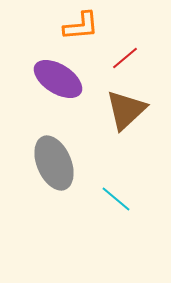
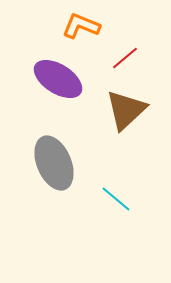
orange L-shape: rotated 153 degrees counterclockwise
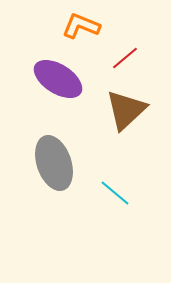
gray ellipse: rotated 4 degrees clockwise
cyan line: moved 1 px left, 6 px up
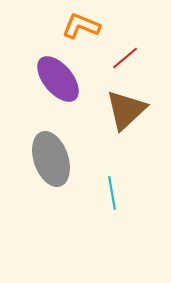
purple ellipse: rotated 18 degrees clockwise
gray ellipse: moved 3 px left, 4 px up
cyan line: moved 3 px left; rotated 40 degrees clockwise
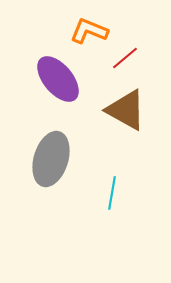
orange L-shape: moved 8 px right, 5 px down
brown triangle: rotated 48 degrees counterclockwise
gray ellipse: rotated 36 degrees clockwise
cyan line: rotated 20 degrees clockwise
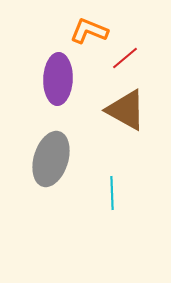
purple ellipse: rotated 42 degrees clockwise
cyan line: rotated 12 degrees counterclockwise
